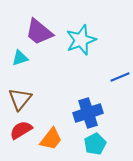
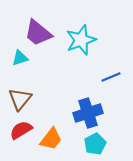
purple trapezoid: moved 1 px left, 1 px down
blue line: moved 9 px left
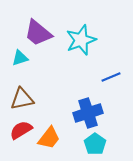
brown triangle: moved 2 px right; rotated 40 degrees clockwise
orange trapezoid: moved 2 px left, 1 px up
cyan pentagon: rotated 10 degrees counterclockwise
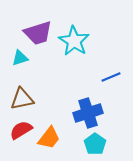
purple trapezoid: rotated 56 degrees counterclockwise
cyan star: moved 7 px left, 1 px down; rotated 20 degrees counterclockwise
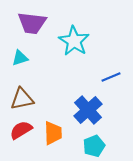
purple trapezoid: moved 6 px left, 10 px up; rotated 24 degrees clockwise
blue cross: moved 3 px up; rotated 24 degrees counterclockwise
orange trapezoid: moved 4 px right, 5 px up; rotated 40 degrees counterclockwise
cyan pentagon: moved 1 px left, 2 px down; rotated 15 degrees clockwise
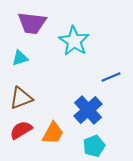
brown triangle: moved 1 px left, 1 px up; rotated 10 degrees counterclockwise
orange trapezoid: rotated 30 degrees clockwise
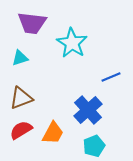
cyan star: moved 2 px left, 2 px down
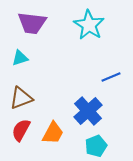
cyan star: moved 17 px right, 18 px up
blue cross: moved 1 px down
red semicircle: rotated 30 degrees counterclockwise
cyan pentagon: moved 2 px right
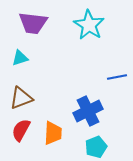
purple trapezoid: moved 1 px right
blue line: moved 6 px right; rotated 12 degrees clockwise
blue cross: rotated 16 degrees clockwise
orange trapezoid: rotated 25 degrees counterclockwise
cyan pentagon: moved 1 px down
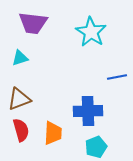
cyan star: moved 2 px right, 7 px down
brown triangle: moved 2 px left, 1 px down
blue cross: rotated 24 degrees clockwise
red semicircle: rotated 135 degrees clockwise
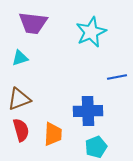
cyan star: rotated 16 degrees clockwise
orange trapezoid: moved 1 px down
